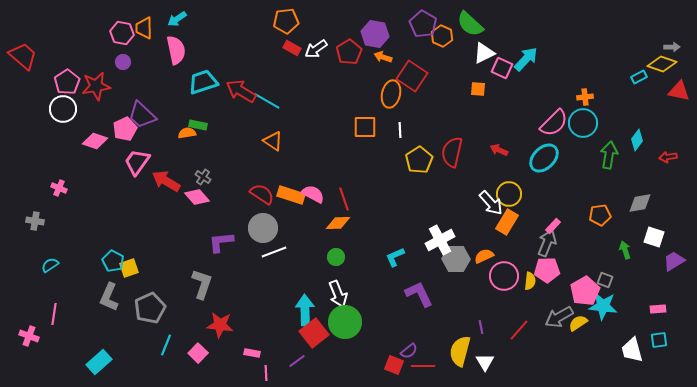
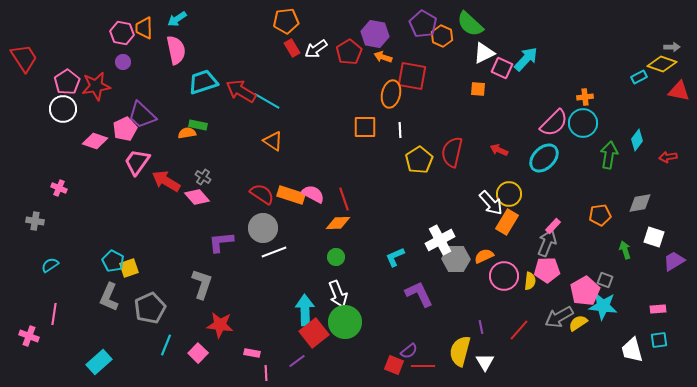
red rectangle at (292, 48): rotated 30 degrees clockwise
red trapezoid at (23, 56): moved 1 px right, 2 px down; rotated 16 degrees clockwise
red square at (412, 76): rotated 24 degrees counterclockwise
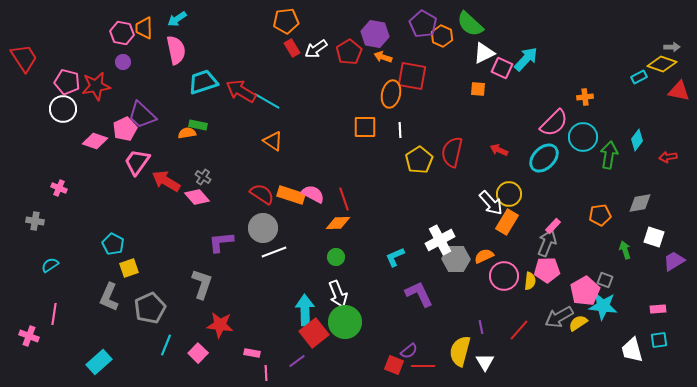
pink pentagon at (67, 82): rotated 25 degrees counterclockwise
cyan circle at (583, 123): moved 14 px down
cyan pentagon at (113, 261): moved 17 px up
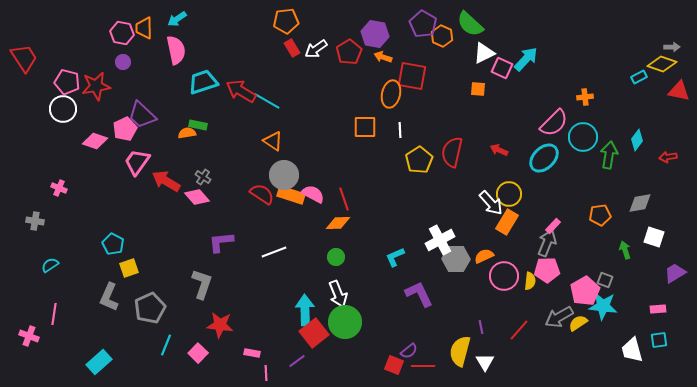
gray circle at (263, 228): moved 21 px right, 53 px up
purple trapezoid at (674, 261): moved 1 px right, 12 px down
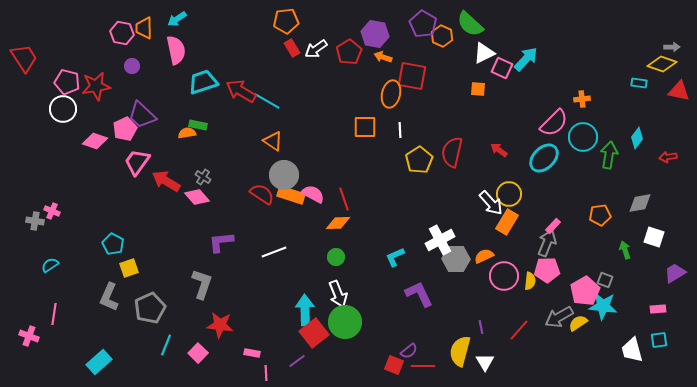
purple circle at (123, 62): moved 9 px right, 4 px down
cyan rectangle at (639, 77): moved 6 px down; rotated 35 degrees clockwise
orange cross at (585, 97): moved 3 px left, 2 px down
cyan diamond at (637, 140): moved 2 px up
red arrow at (499, 150): rotated 12 degrees clockwise
pink cross at (59, 188): moved 7 px left, 23 px down
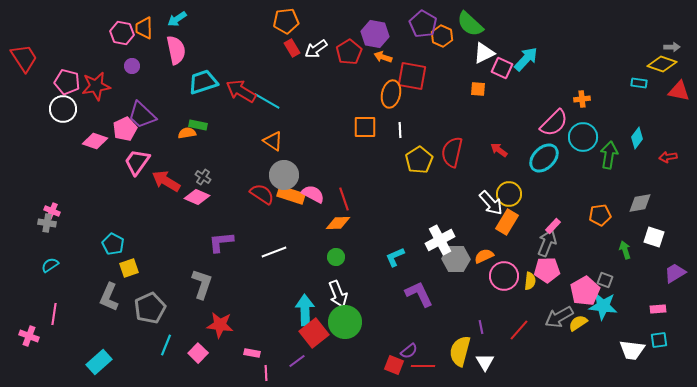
pink diamond at (197, 197): rotated 25 degrees counterclockwise
gray cross at (35, 221): moved 12 px right, 2 px down
white trapezoid at (632, 350): rotated 68 degrees counterclockwise
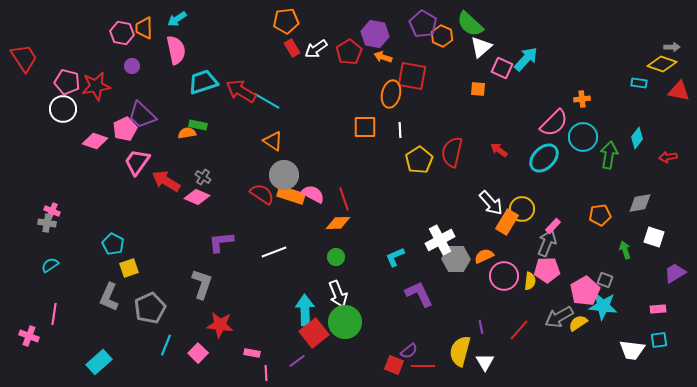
white triangle at (484, 53): moved 3 px left, 6 px up; rotated 15 degrees counterclockwise
yellow circle at (509, 194): moved 13 px right, 15 px down
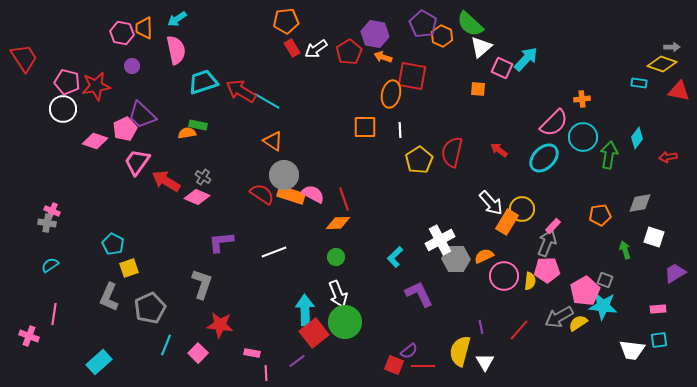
cyan L-shape at (395, 257): rotated 20 degrees counterclockwise
